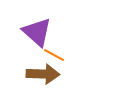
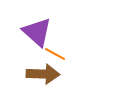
orange line: moved 1 px right, 1 px up
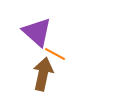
brown arrow: rotated 80 degrees counterclockwise
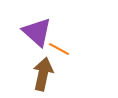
orange line: moved 4 px right, 5 px up
